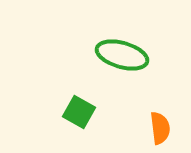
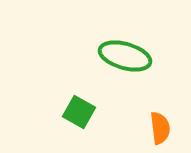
green ellipse: moved 3 px right, 1 px down
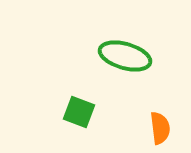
green square: rotated 8 degrees counterclockwise
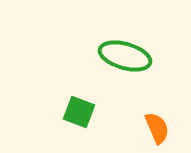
orange semicircle: moved 3 px left; rotated 16 degrees counterclockwise
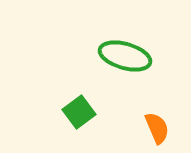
green square: rotated 32 degrees clockwise
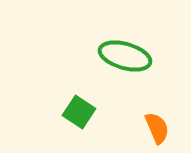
green square: rotated 20 degrees counterclockwise
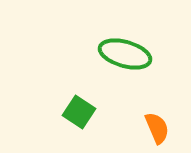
green ellipse: moved 2 px up
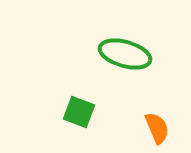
green square: rotated 12 degrees counterclockwise
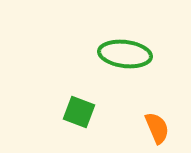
green ellipse: rotated 9 degrees counterclockwise
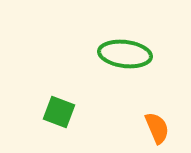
green square: moved 20 px left
